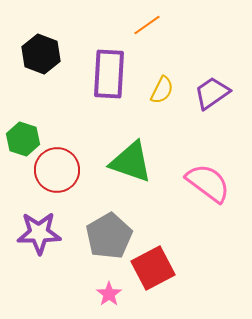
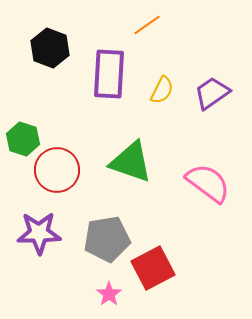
black hexagon: moved 9 px right, 6 px up
gray pentagon: moved 2 px left, 3 px down; rotated 21 degrees clockwise
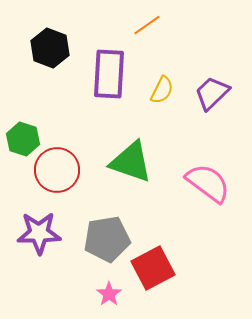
purple trapezoid: rotated 9 degrees counterclockwise
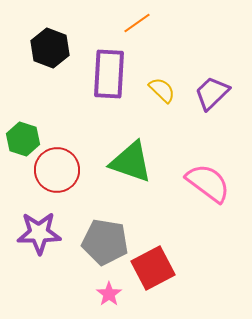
orange line: moved 10 px left, 2 px up
yellow semicircle: rotated 72 degrees counterclockwise
gray pentagon: moved 2 px left, 3 px down; rotated 18 degrees clockwise
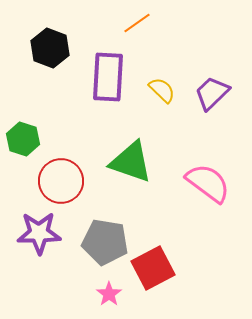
purple rectangle: moved 1 px left, 3 px down
red circle: moved 4 px right, 11 px down
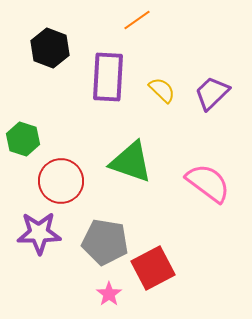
orange line: moved 3 px up
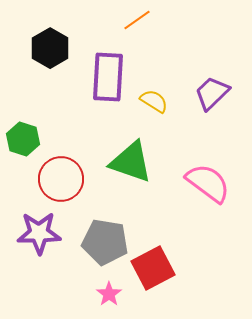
black hexagon: rotated 9 degrees clockwise
yellow semicircle: moved 8 px left, 11 px down; rotated 12 degrees counterclockwise
red circle: moved 2 px up
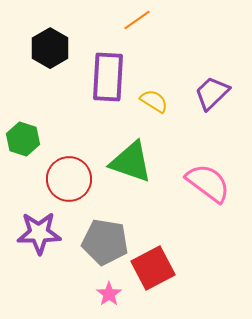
red circle: moved 8 px right
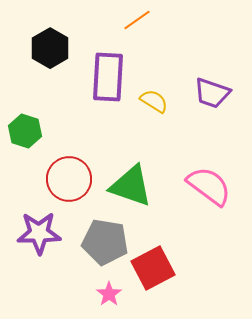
purple trapezoid: rotated 117 degrees counterclockwise
green hexagon: moved 2 px right, 8 px up
green triangle: moved 24 px down
pink semicircle: moved 1 px right, 3 px down
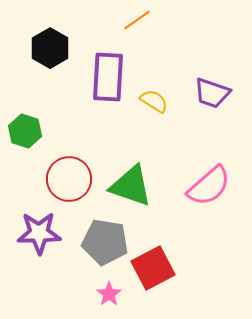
pink semicircle: rotated 102 degrees clockwise
